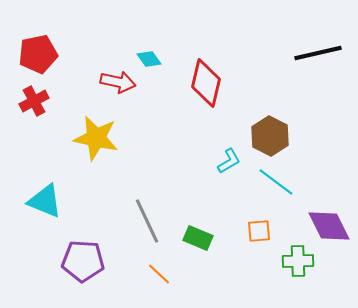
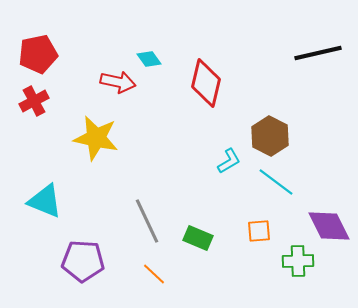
orange line: moved 5 px left
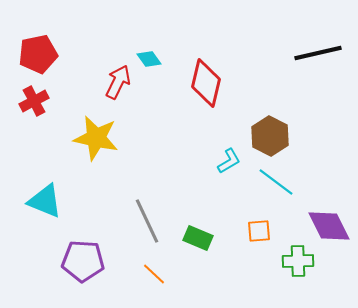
red arrow: rotated 76 degrees counterclockwise
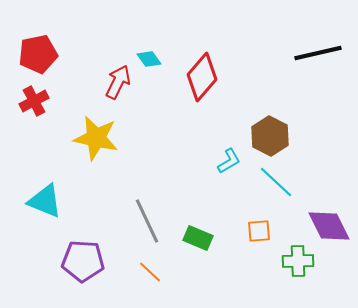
red diamond: moved 4 px left, 6 px up; rotated 27 degrees clockwise
cyan line: rotated 6 degrees clockwise
orange line: moved 4 px left, 2 px up
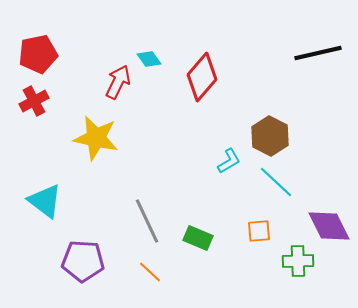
cyan triangle: rotated 15 degrees clockwise
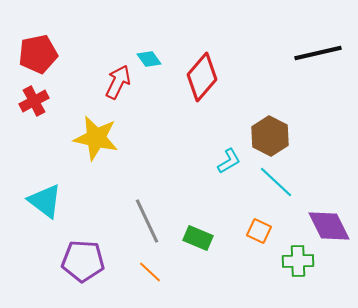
orange square: rotated 30 degrees clockwise
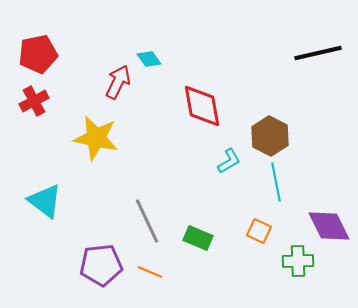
red diamond: moved 29 px down; rotated 51 degrees counterclockwise
cyan line: rotated 36 degrees clockwise
purple pentagon: moved 18 px right, 4 px down; rotated 9 degrees counterclockwise
orange line: rotated 20 degrees counterclockwise
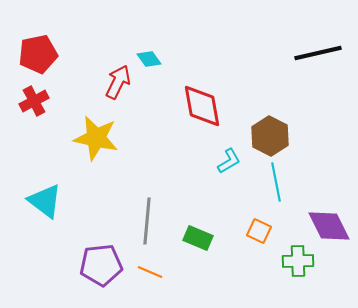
gray line: rotated 30 degrees clockwise
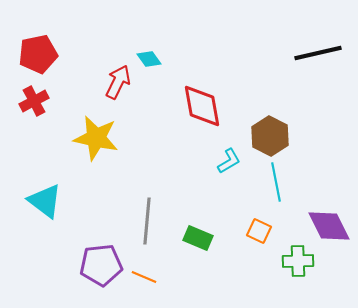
orange line: moved 6 px left, 5 px down
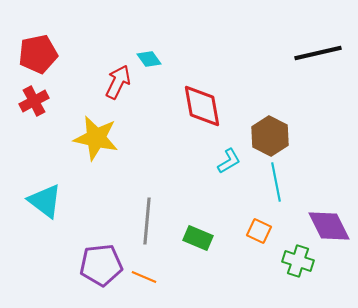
green cross: rotated 20 degrees clockwise
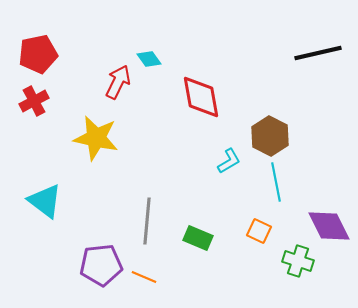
red diamond: moved 1 px left, 9 px up
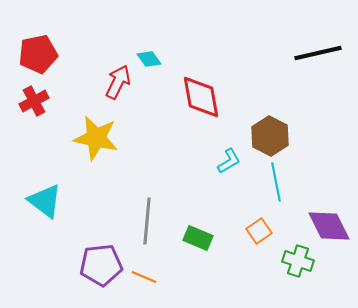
orange square: rotated 30 degrees clockwise
